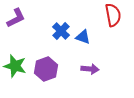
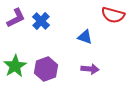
red semicircle: rotated 115 degrees clockwise
blue cross: moved 20 px left, 10 px up
blue triangle: moved 2 px right
green star: rotated 25 degrees clockwise
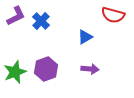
purple L-shape: moved 2 px up
blue triangle: rotated 49 degrees counterclockwise
green star: moved 6 px down; rotated 10 degrees clockwise
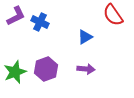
red semicircle: rotated 40 degrees clockwise
blue cross: moved 1 px left, 1 px down; rotated 18 degrees counterclockwise
purple arrow: moved 4 px left
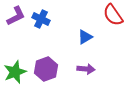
blue cross: moved 1 px right, 3 px up
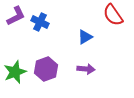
blue cross: moved 1 px left, 3 px down
